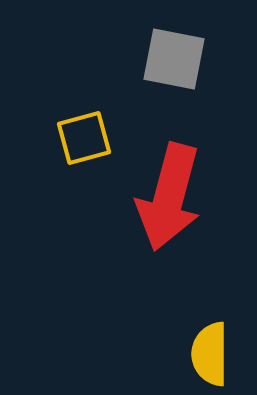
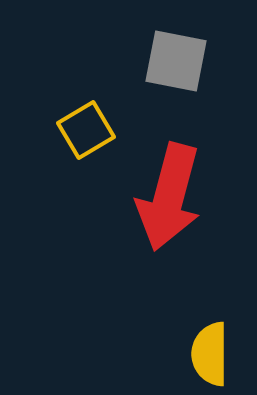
gray square: moved 2 px right, 2 px down
yellow square: moved 2 px right, 8 px up; rotated 16 degrees counterclockwise
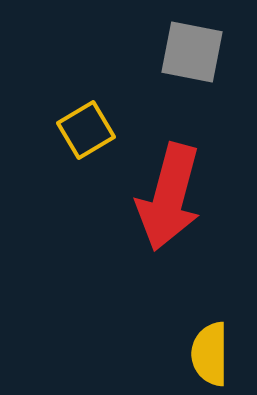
gray square: moved 16 px right, 9 px up
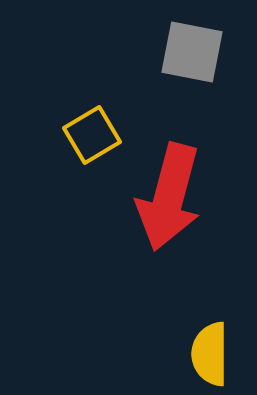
yellow square: moved 6 px right, 5 px down
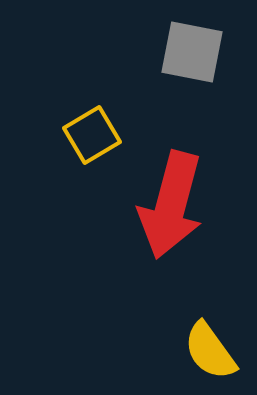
red arrow: moved 2 px right, 8 px down
yellow semicircle: moved 3 px up; rotated 36 degrees counterclockwise
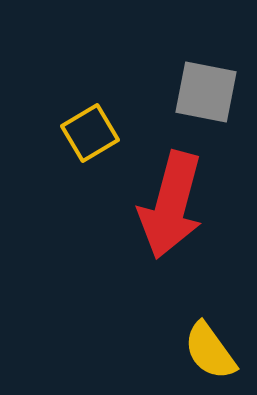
gray square: moved 14 px right, 40 px down
yellow square: moved 2 px left, 2 px up
